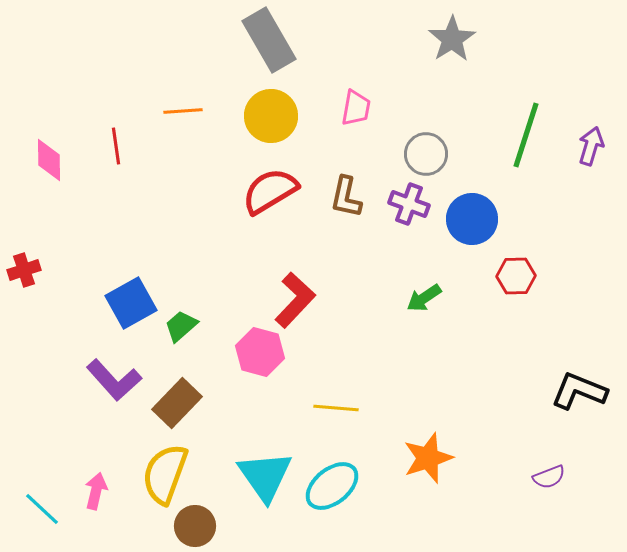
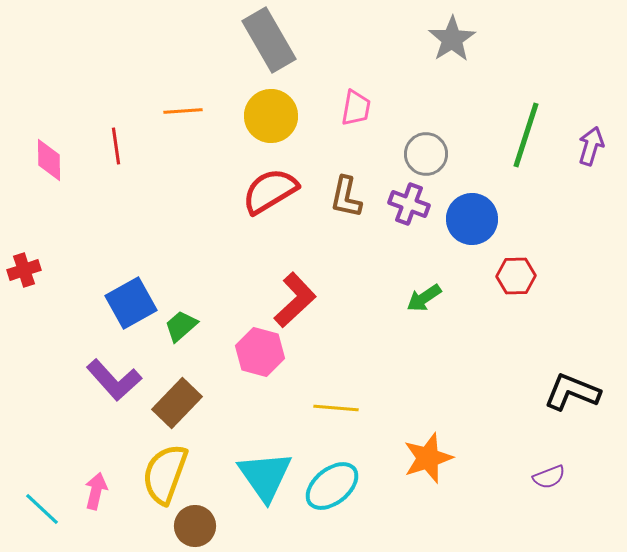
red L-shape: rotated 4 degrees clockwise
black L-shape: moved 7 px left, 1 px down
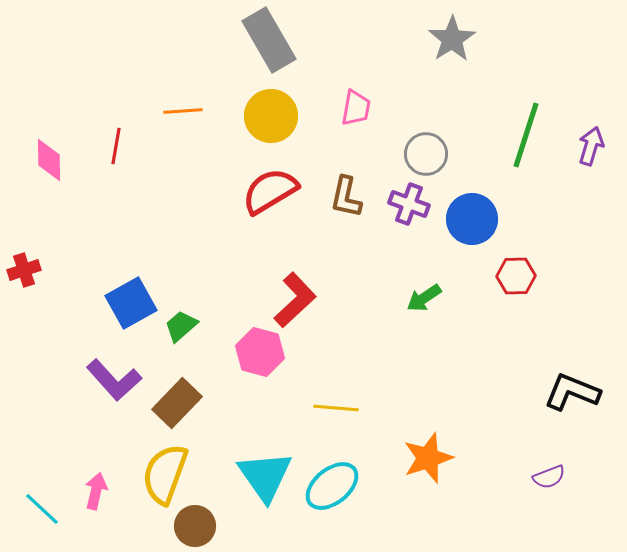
red line: rotated 18 degrees clockwise
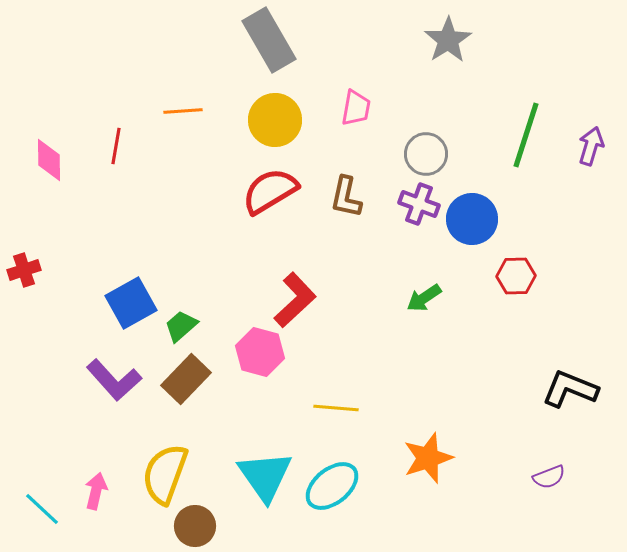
gray star: moved 4 px left, 1 px down
yellow circle: moved 4 px right, 4 px down
purple cross: moved 10 px right
black L-shape: moved 2 px left, 3 px up
brown rectangle: moved 9 px right, 24 px up
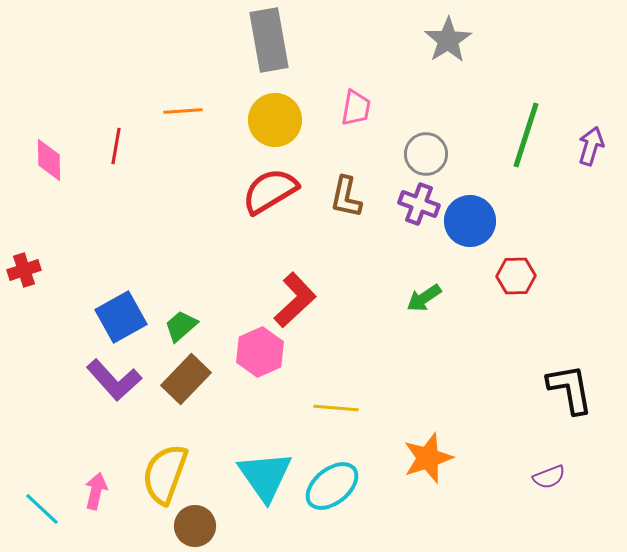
gray rectangle: rotated 20 degrees clockwise
blue circle: moved 2 px left, 2 px down
blue square: moved 10 px left, 14 px down
pink hexagon: rotated 21 degrees clockwise
black L-shape: rotated 58 degrees clockwise
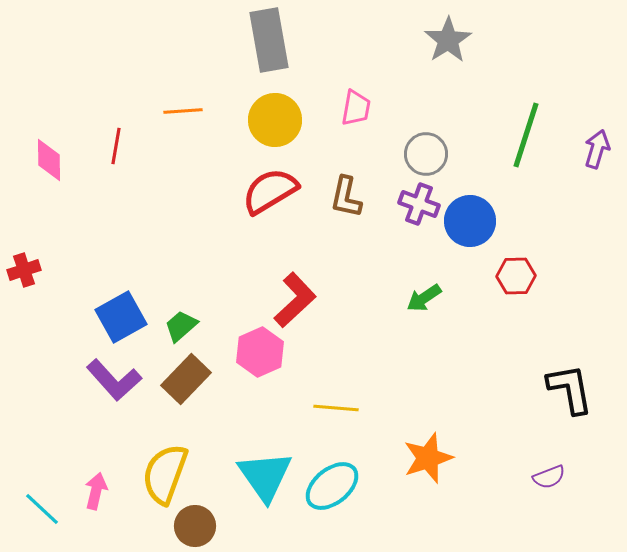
purple arrow: moved 6 px right, 3 px down
